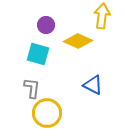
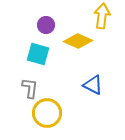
gray L-shape: moved 2 px left
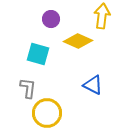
purple circle: moved 5 px right, 6 px up
gray L-shape: moved 2 px left
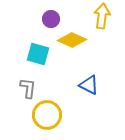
yellow diamond: moved 6 px left, 1 px up
blue triangle: moved 4 px left
yellow circle: moved 2 px down
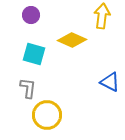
purple circle: moved 20 px left, 4 px up
cyan square: moved 4 px left
blue triangle: moved 21 px right, 3 px up
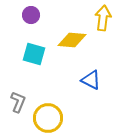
yellow arrow: moved 1 px right, 2 px down
yellow diamond: rotated 20 degrees counterclockwise
blue triangle: moved 19 px left, 2 px up
gray L-shape: moved 10 px left, 14 px down; rotated 15 degrees clockwise
yellow circle: moved 1 px right, 3 px down
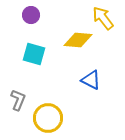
yellow arrow: rotated 45 degrees counterclockwise
yellow diamond: moved 6 px right
gray L-shape: moved 2 px up
